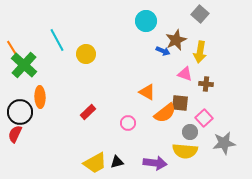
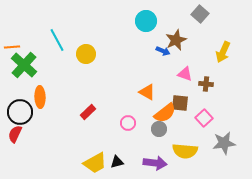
orange line: moved 1 px up; rotated 63 degrees counterclockwise
yellow arrow: moved 23 px right; rotated 15 degrees clockwise
gray circle: moved 31 px left, 3 px up
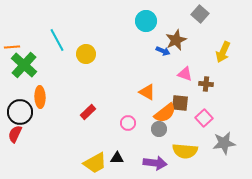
black triangle: moved 4 px up; rotated 16 degrees clockwise
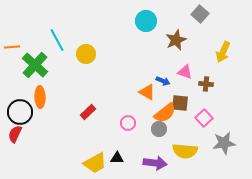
blue arrow: moved 30 px down
green cross: moved 11 px right
pink triangle: moved 2 px up
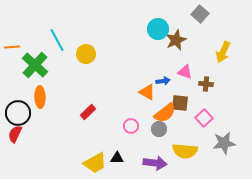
cyan circle: moved 12 px right, 8 px down
blue arrow: rotated 32 degrees counterclockwise
black circle: moved 2 px left, 1 px down
pink circle: moved 3 px right, 3 px down
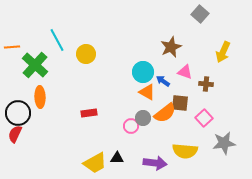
cyan circle: moved 15 px left, 43 px down
brown star: moved 5 px left, 7 px down
blue arrow: rotated 136 degrees counterclockwise
red rectangle: moved 1 px right, 1 px down; rotated 35 degrees clockwise
gray circle: moved 16 px left, 11 px up
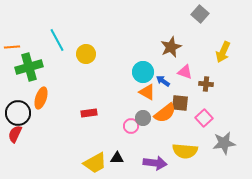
green cross: moved 6 px left, 2 px down; rotated 32 degrees clockwise
orange ellipse: moved 1 px right, 1 px down; rotated 20 degrees clockwise
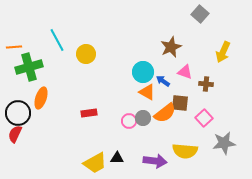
orange line: moved 2 px right
pink circle: moved 2 px left, 5 px up
purple arrow: moved 2 px up
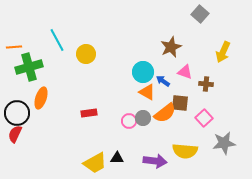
black circle: moved 1 px left
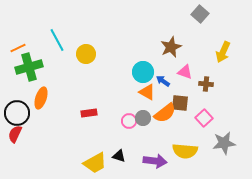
orange line: moved 4 px right, 1 px down; rotated 21 degrees counterclockwise
black triangle: moved 2 px right, 2 px up; rotated 16 degrees clockwise
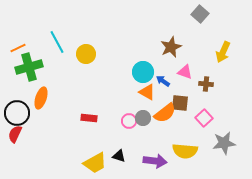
cyan line: moved 2 px down
red rectangle: moved 5 px down; rotated 14 degrees clockwise
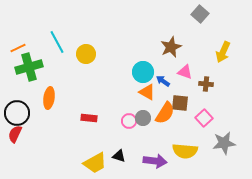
orange ellipse: moved 8 px right; rotated 10 degrees counterclockwise
orange semicircle: rotated 20 degrees counterclockwise
